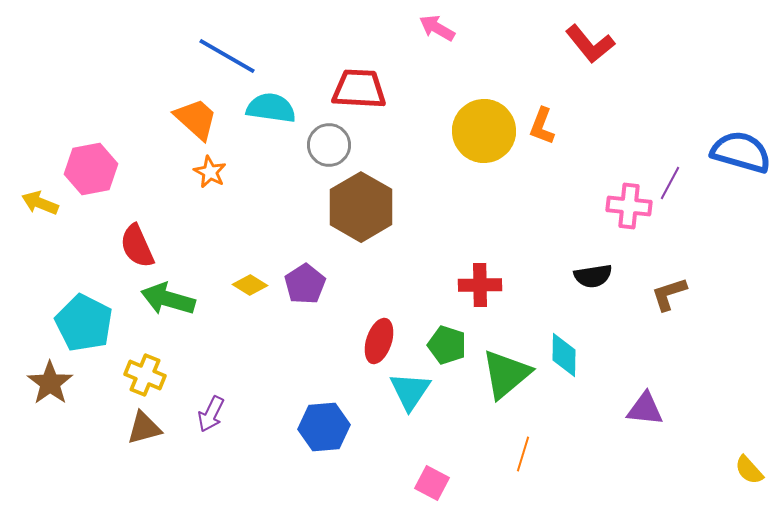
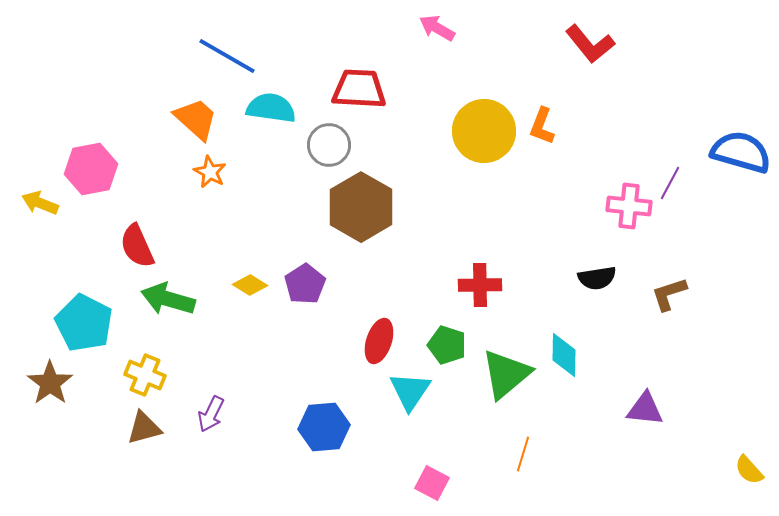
black semicircle: moved 4 px right, 2 px down
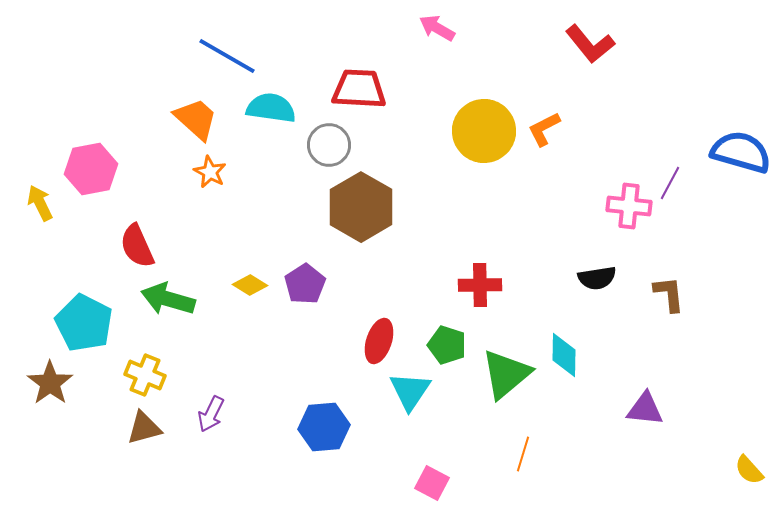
orange L-shape: moved 2 px right, 3 px down; rotated 42 degrees clockwise
yellow arrow: rotated 42 degrees clockwise
brown L-shape: rotated 102 degrees clockwise
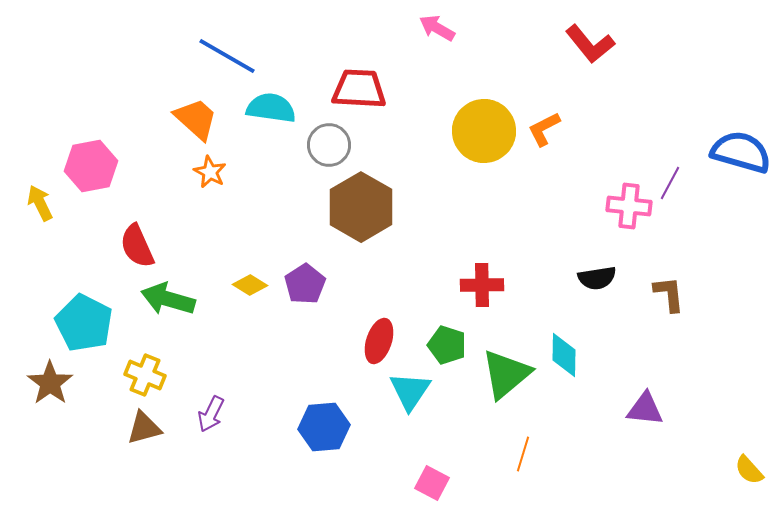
pink hexagon: moved 3 px up
red cross: moved 2 px right
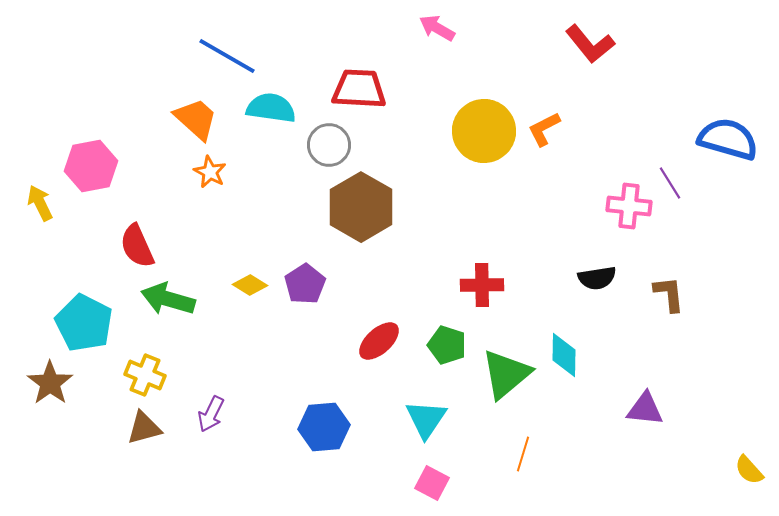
blue semicircle: moved 13 px left, 13 px up
purple line: rotated 60 degrees counterclockwise
red ellipse: rotated 30 degrees clockwise
cyan triangle: moved 16 px right, 28 px down
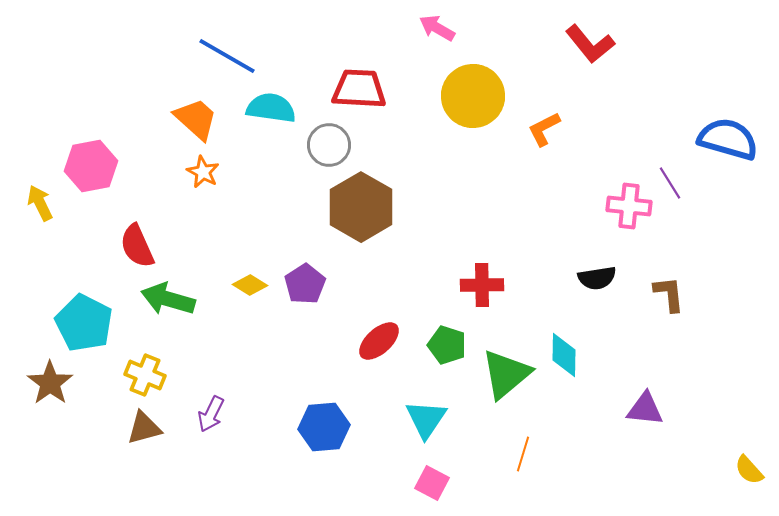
yellow circle: moved 11 px left, 35 px up
orange star: moved 7 px left
